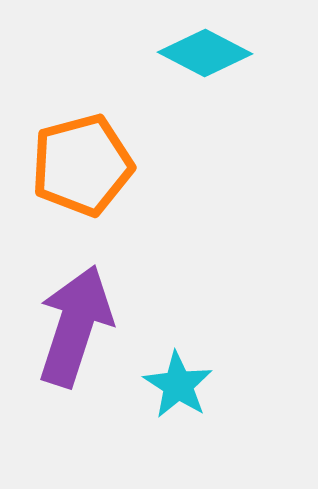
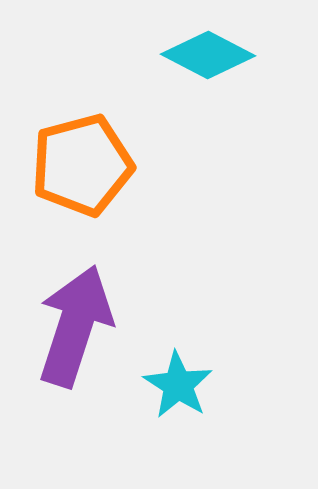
cyan diamond: moved 3 px right, 2 px down
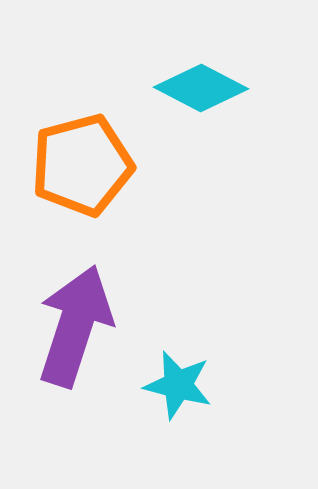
cyan diamond: moved 7 px left, 33 px down
cyan star: rotated 18 degrees counterclockwise
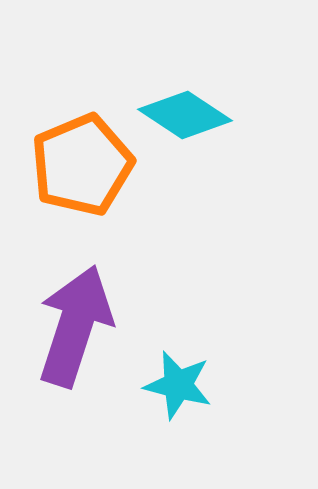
cyan diamond: moved 16 px left, 27 px down; rotated 6 degrees clockwise
orange pentagon: rotated 8 degrees counterclockwise
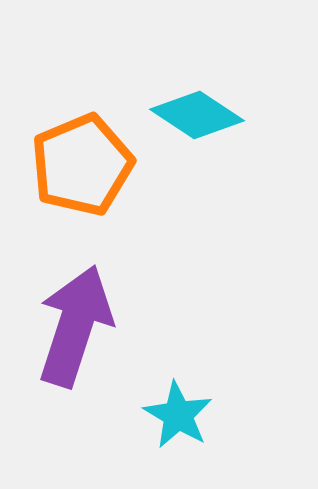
cyan diamond: moved 12 px right
cyan star: moved 30 px down; rotated 16 degrees clockwise
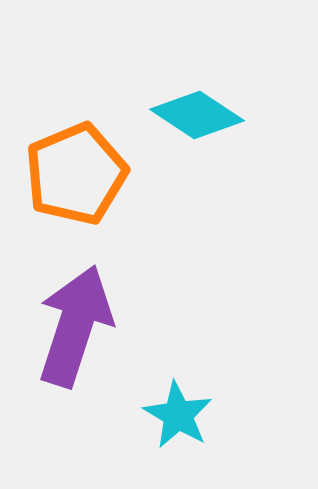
orange pentagon: moved 6 px left, 9 px down
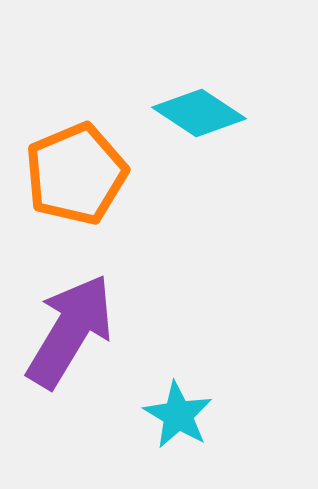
cyan diamond: moved 2 px right, 2 px up
purple arrow: moved 5 px left, 5 px down; rotated 13 degrees clockwise
